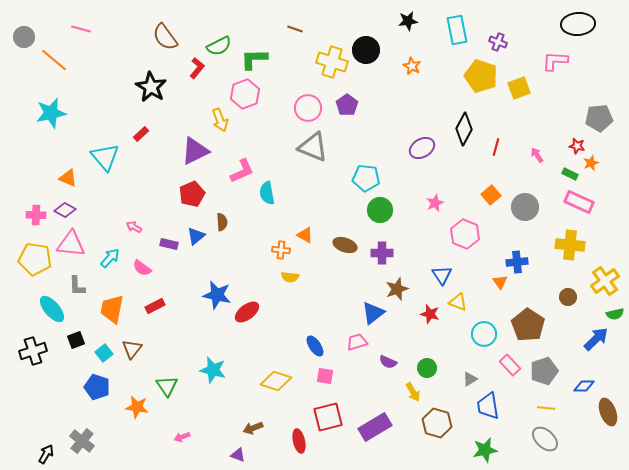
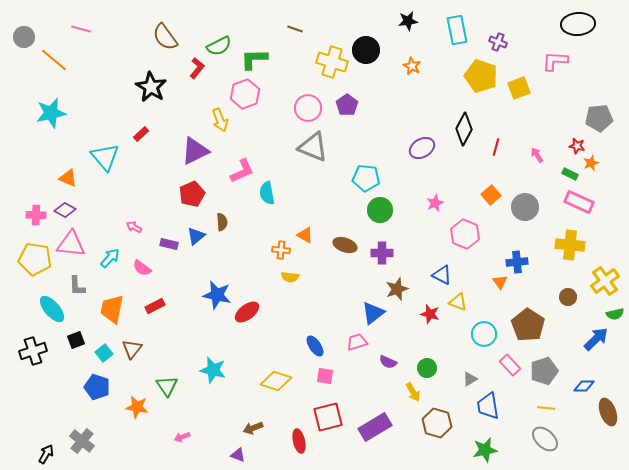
blue triangle at (442, 275): rotated 30 degrees counterclockwise
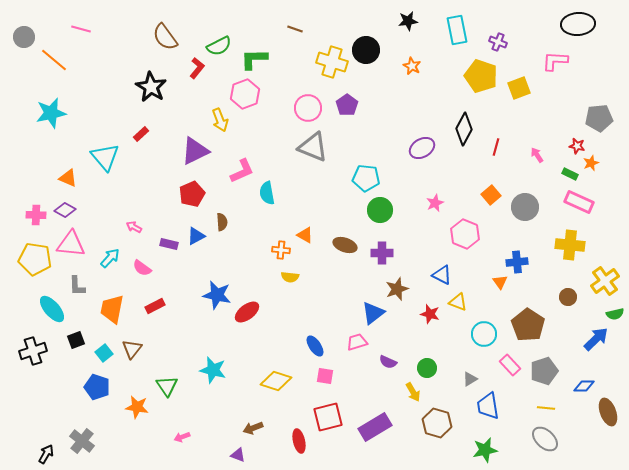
blue triangle at (196, 236): rotated 12 degrees clockwise
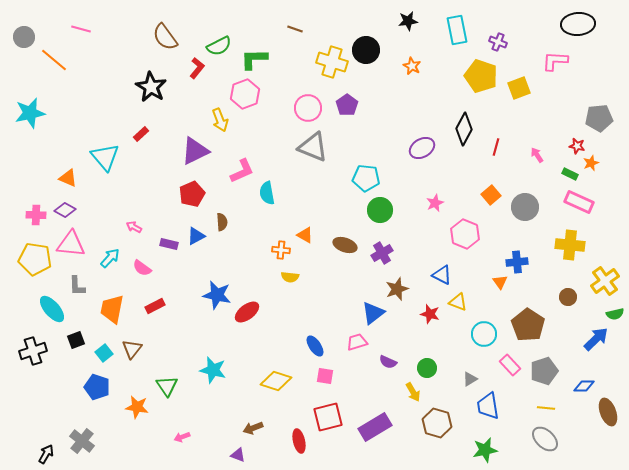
cyan star at (51, 113): moved 21 px left
purple cross at (382, 253): rotated 30 degrees counterclockwise
